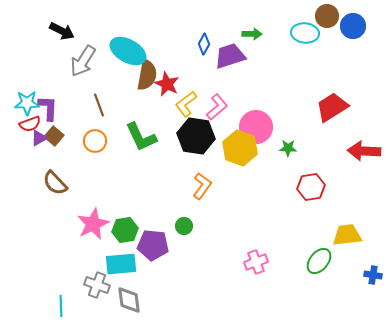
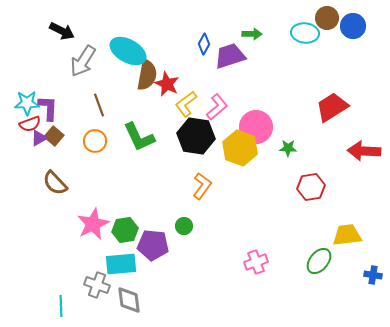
brown circle at (327, 16): moved 2 px down
green L-shape at (141, 137): moved 2 px left
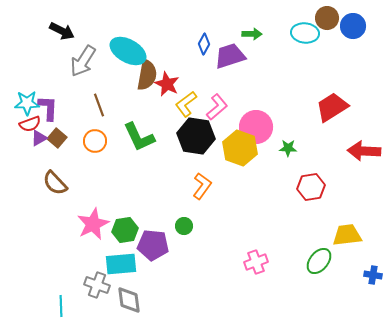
brown square at (54, 136): moved 3 px right, 2 px down
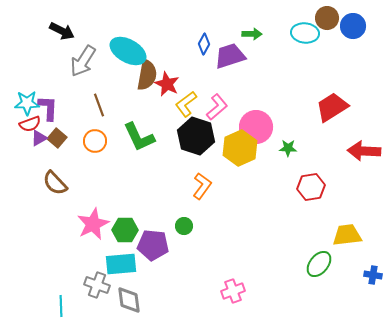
black hexagon at (196, 136): rotated 9 degrees clockwise
yellow hexagon at (240, 148): rotated 16 degrees clockwise
green hexagon at (125, 230): rotated 10 degrees clockwise
green ellipse at (319, 261): moved 3 px down
pink cross at (256, 262): moved 23 px left, 29 px down
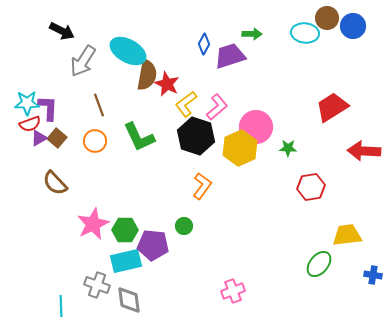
cyan rectangle at (121, 264): moved 5 px right, 3 px up; rotated 8 degrees counterclockwise
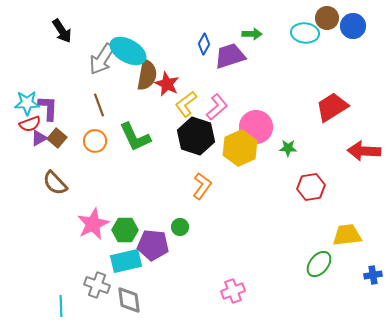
black arrow at (62, 31): rotated 30 degrees clockwise
gray arrow at (83, 61): moved 19 px right, 2 px up
green L-shape at (139, 137): moved 4 px left
green circle at (184, 226): moved 4 px left, 1 px down
blue cross at (373, 275): rotated 18 degrees counterclockwise
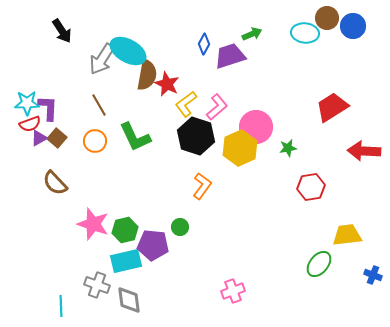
green arrow at (252, 34): rotated 24 degrees counterclockwise
brown line at (99, 105): rotated 10 degrees counterclockwise
green star at (288, 148): rotated 12 degrees counterclockwise
pink star at (93, 224): rotated 28 degrees counterclockwise
green hexagon at (125, 230): rotated 15 degrees counterclockwise
blue cross at (373, 275): rotated 30 degrees clockwise
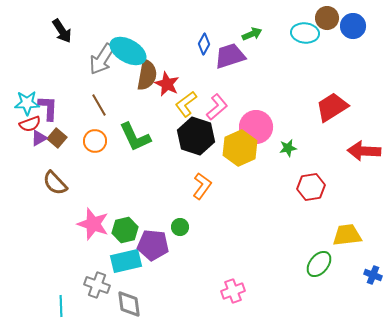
gray diamond at (129, 300): moved 4 px down
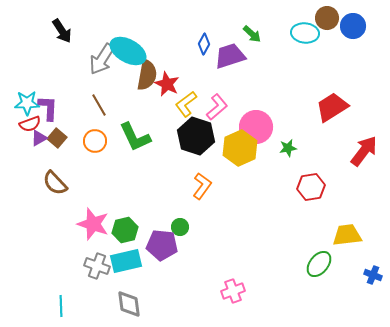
green arrow at (252, 34): rotated 66 degrees clockwise
red arrow at (364, 151): rotated 124 degrees clockwise
purple pentagon at (153, 245): moved 9 px right
gray cross at (97, 285): moved 19 px up
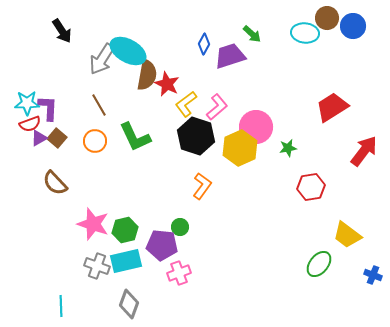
yellow trapezoid at (347, 235): rotated 136 degrees counterclockwise
pink cross at (233, 291): moved 54 px left, 18 px up
gray diamond at (129, 304): rotated 28 degrees clockwise
